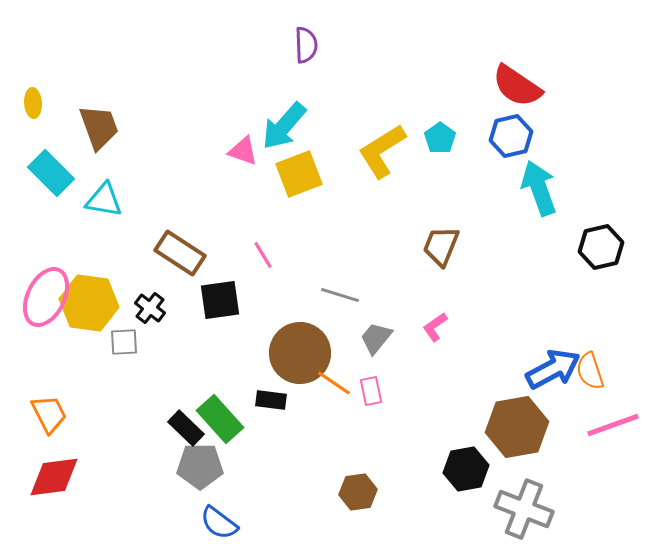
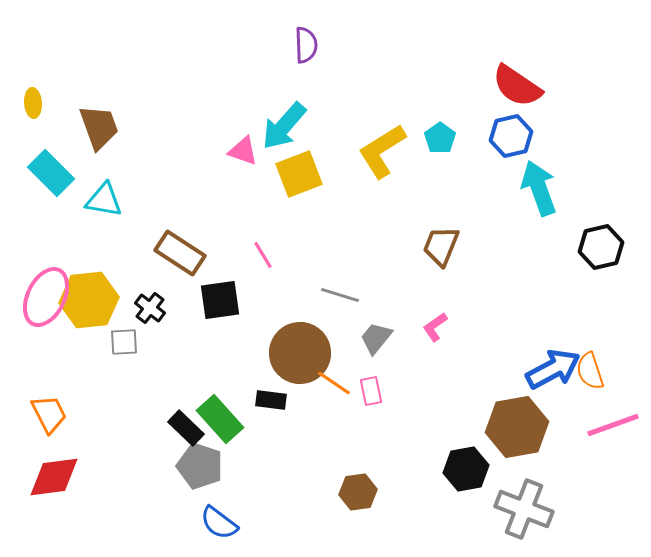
yellow hexagon at (89, 303): moved 3 px up; rotated 14 degrees counterclockwise
gray pentagon at (200, 466): rotated 18 degrees clockwise
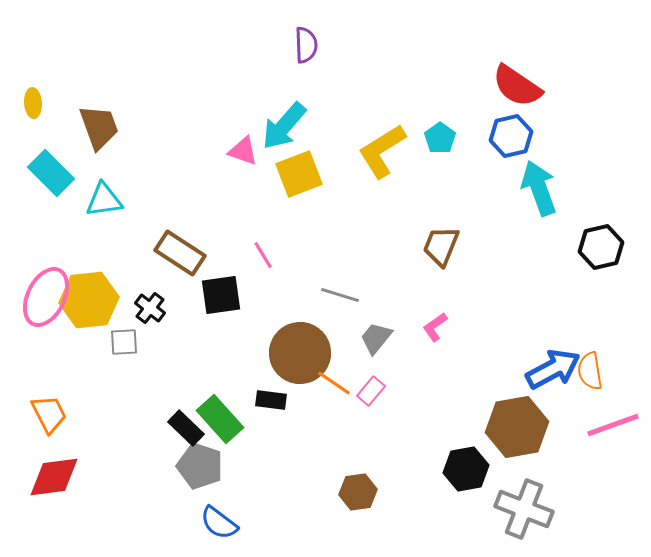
cyan triangle at (104, 200): rotated 18 degrees counterclockwise
black square at (220, 300): moved 1 px right, 5 px up
orange semicircle at (590, 371): rotated 9 degrees clockwise
pink rectangle at (371, 391): rotated 52 degrees clockwise
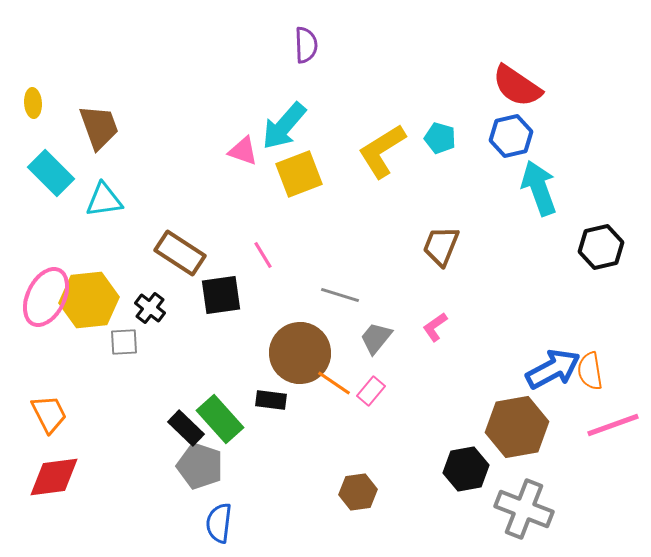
cyan pentagon at (440, 138): rotated 20 degrees counterclockwise
blue semicircle at (219, 523): rotated 60 degrees clockwise
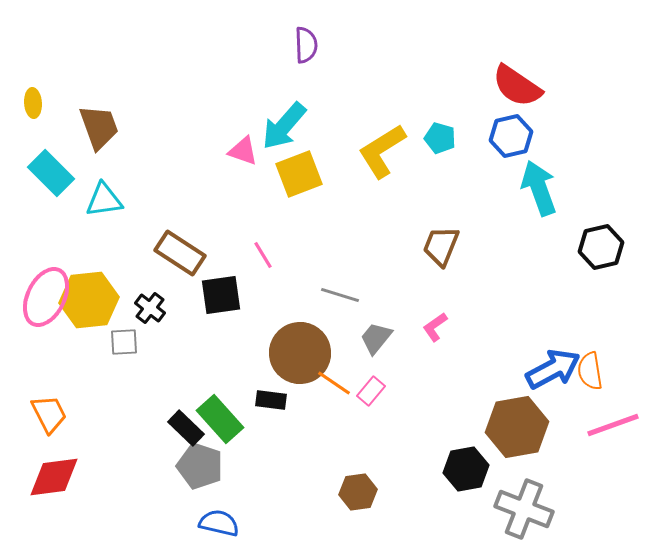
blue semicircle at (219, 523): rotated 96 degrees clockwise
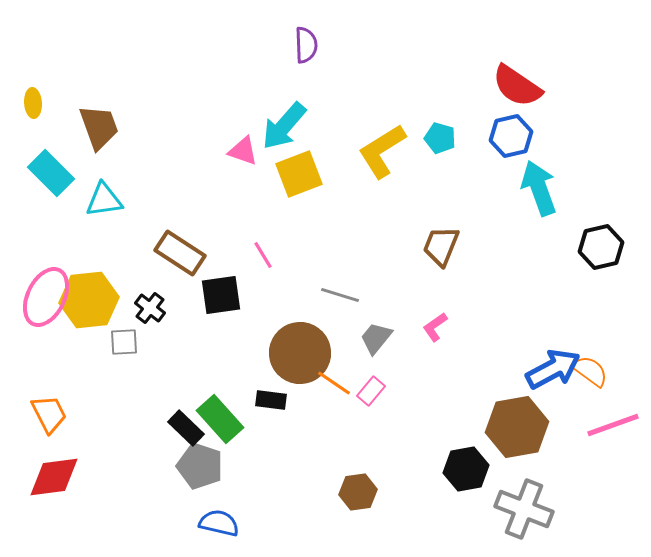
orange semicircle at (590, 371): rotated 135 degrees clockwise
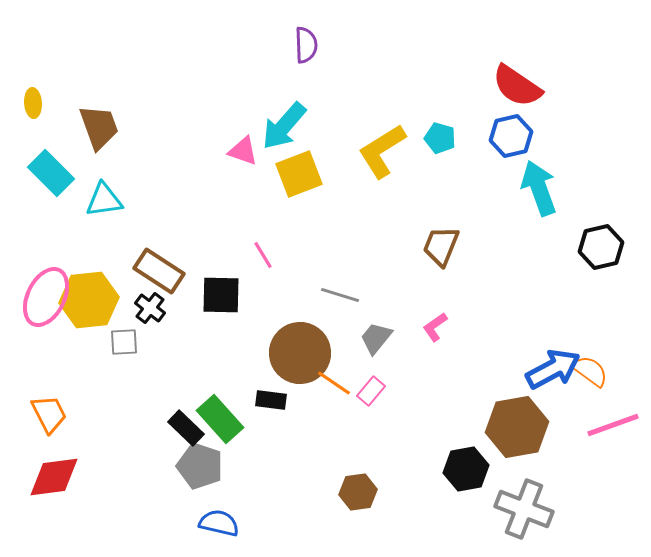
brown rectangle at (180, 253): moved 21 px left, 18 px down
black square at (221, 295): rotated 9 degrees clockwise
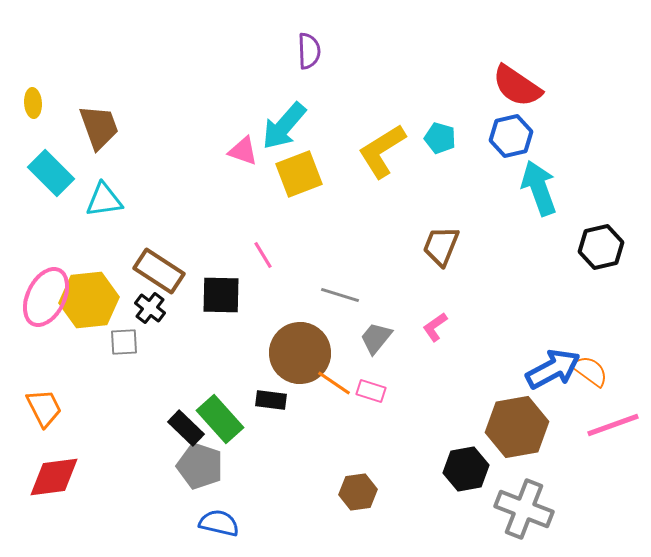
purple semicircle at (306, 45): moved 3 px right, 6 px down
pink rectangle at (371, 391): rotated 68 degrees clockwise
orange trapezoid at (49, 414): moved 5 px left, 6 px up
